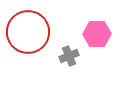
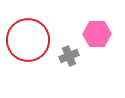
red circle: moved 8 px down
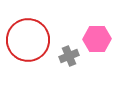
pink hexagon: moved 5 px down
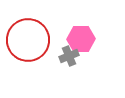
pink hexagon: moved 16 px left
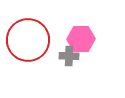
gray cross: rotated 24 degrees clockwise
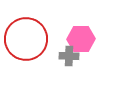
red circle: moved 2 px left, 1 px up
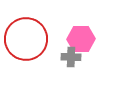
gray cross: moved 2 px right, 1 px down
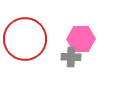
red circle: moved 1 px left
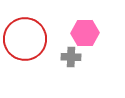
pink hexagon: moved 4 px right, 6 px up
